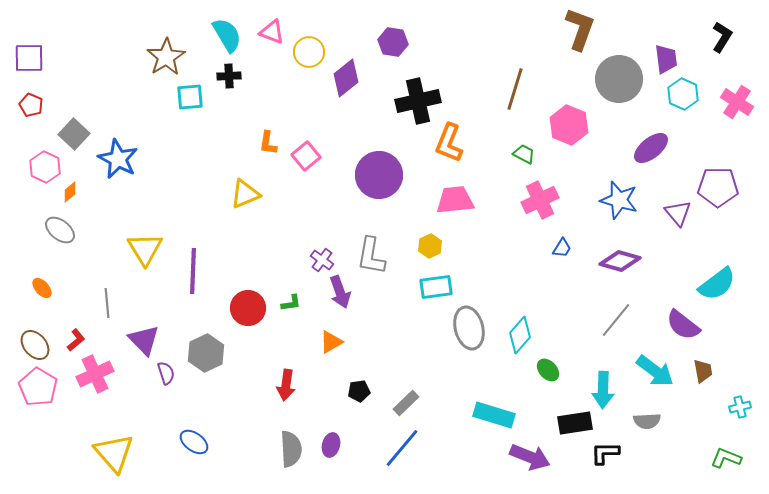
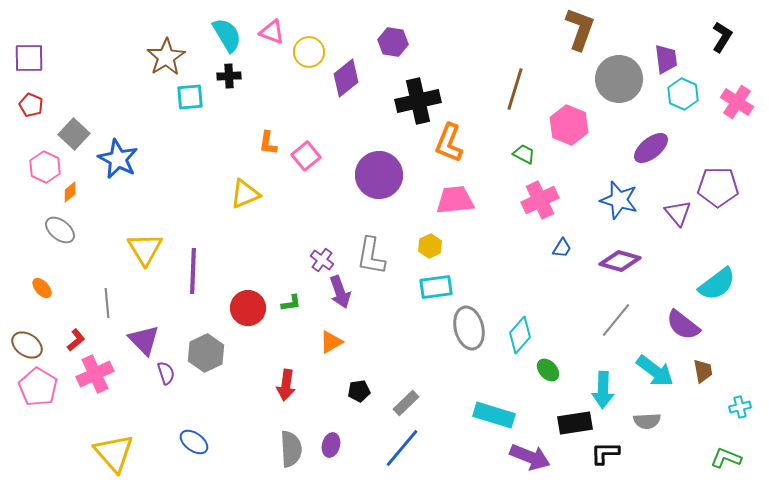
brown ellipse at (35, 345): moved 8 px left; rotated 16 degrees counterclockwise
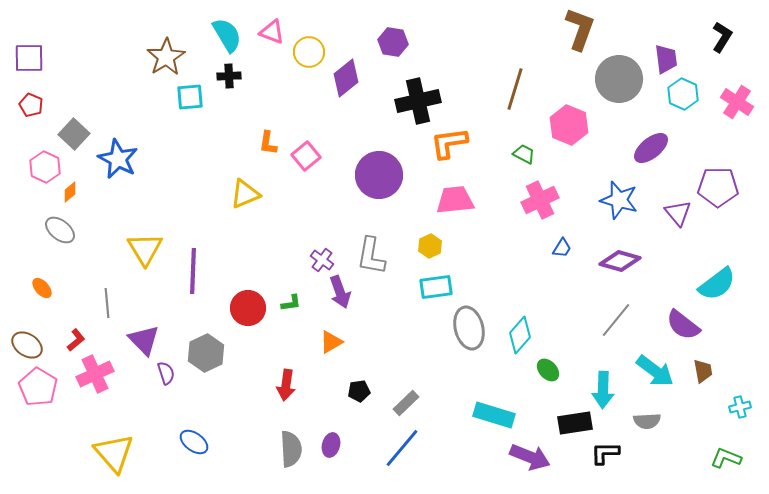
orange L-shape at (449, 143): rotated 60 degrees clockwise
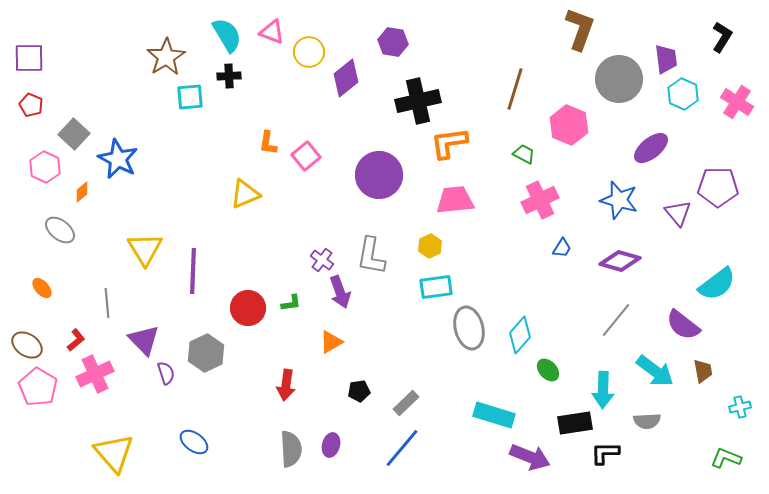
orange diamond at (70, 192): moved 12 px right
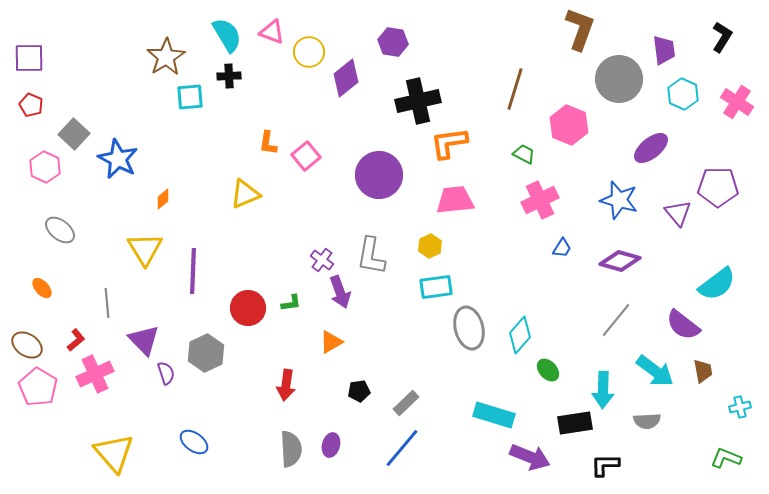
purple trapezoid at (666, 59): moved 2 px left, 9 px up
orange diamond at (82, 192): moved 81 px right, 7 px down
black L-shape at (605, 453): moved 12 px down
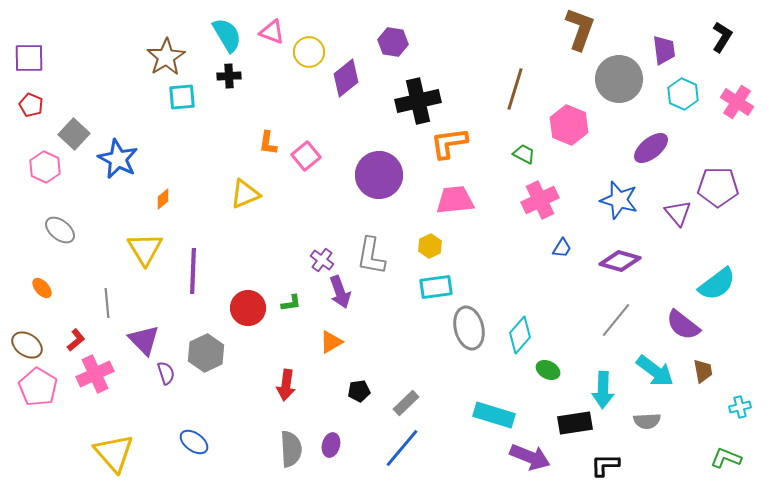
cyan square at (190, 97): moved 8 px left
green ellipse at (548, 370): rotated 20 degrees counterclockwise
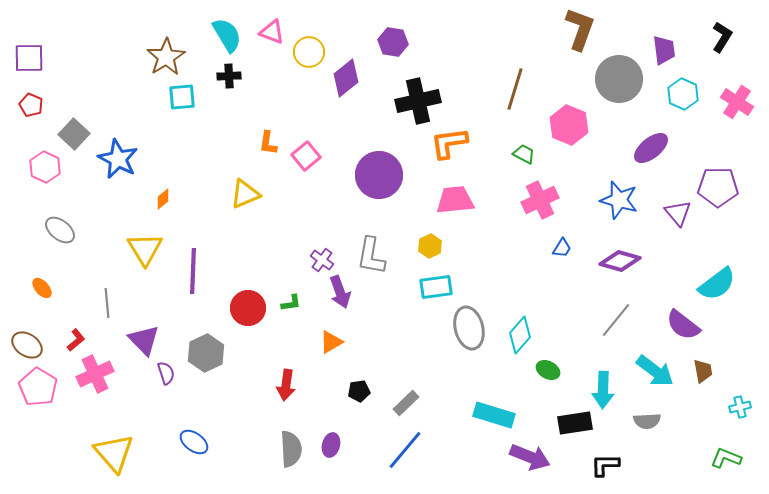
blue line at (402, 448): moved 3 px right, 2 px down
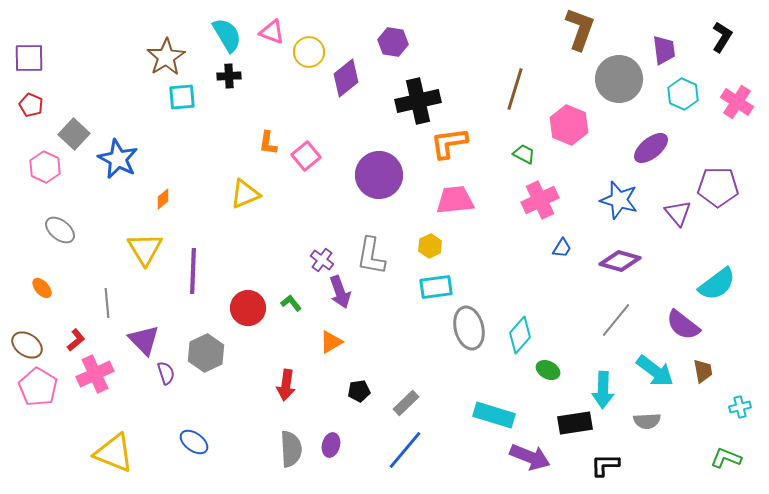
green L-shape at (291, 303): rotated 120 degrees counterclockwise
yellow triangle at (114, 453): rotated 27 degrees counterclockwise
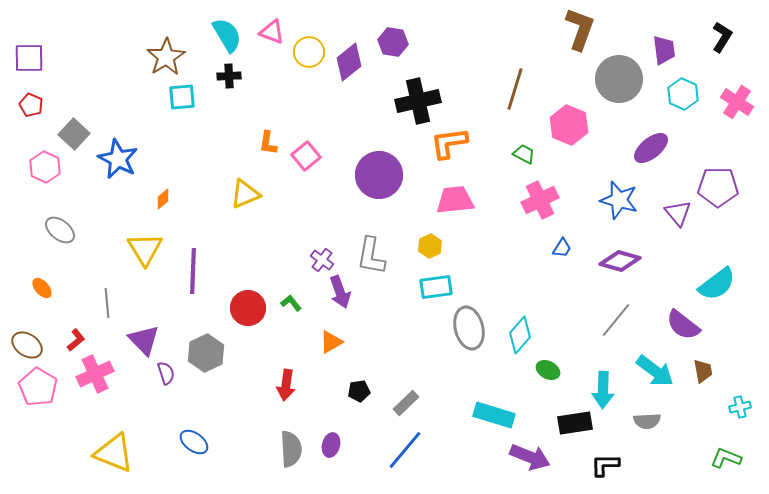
purple diamond at (346, 78): moved 3 px right, 16 px up
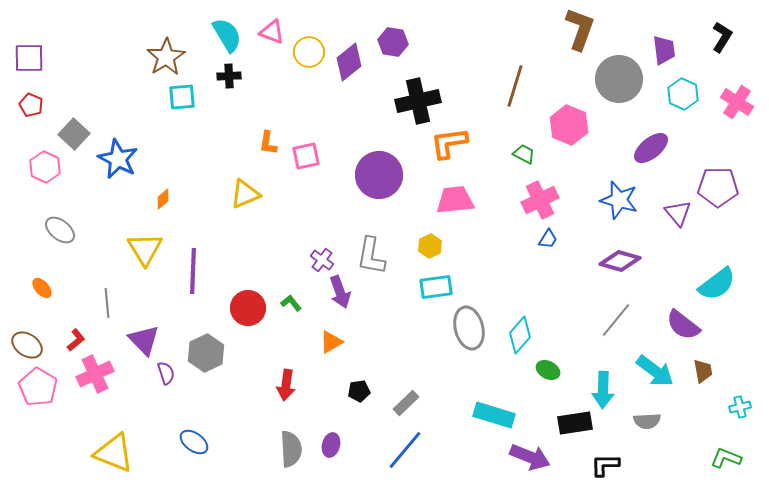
brown line at (515, 89): moved 3 px up
pink square at (306, 156): rotated 28 degrees clockwise
blue trapezoid at (562, 248): moved 14 px left, 9 px up
